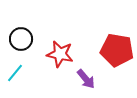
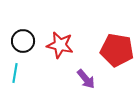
black circle: moved 2 px right, 2 px down
red star: moved 9 px up
cyan line: rotated 30 degrees counterclockwise
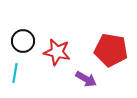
red star: moved 3 px left, 7 px down
red pentagon: moved 6 px left
purple arrow: rotated 20 degrees counterclockwise
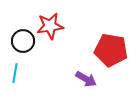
red star: moved 7 px left, 26 px up; rotated 20 degrees counterclockwise
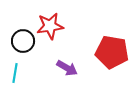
red pentagon: moved 1 px right, 2 px down
purple arrow: moved 19 px left, 11 px up
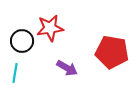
red star: moved 2 px down
black circle: moved 1 px left
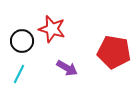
red star: moved 2 px right, 1 px down; rotated 24 degrees clockwise
red pentagon: moved 2 px right
cyan line: moved 4 px right, 1 px down; rotated 18 degrees clockwise
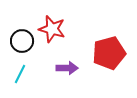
red pentagon: moved 5 px left, 1 px down; rotated 24 degrees counterclockwise
purple arrow: rotated 30 degrees counterclockwise
cyan line: moved 1 px right
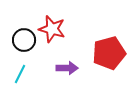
black circle: moved 2 px right, 1 px up
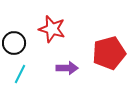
black circle: moved 10 px left, 3 px down
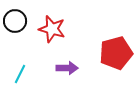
black circle: moved 1 px right, 22 px up
red pentagon: moved 7 px right
